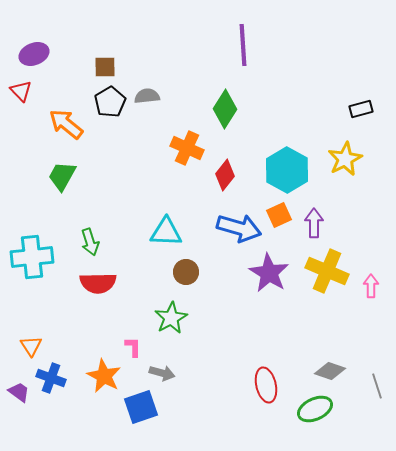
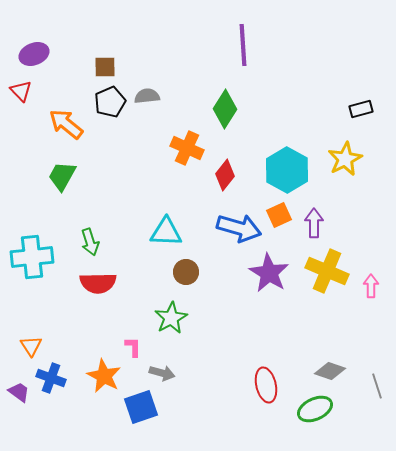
black pentagon: rotated 8 degrees clockwise
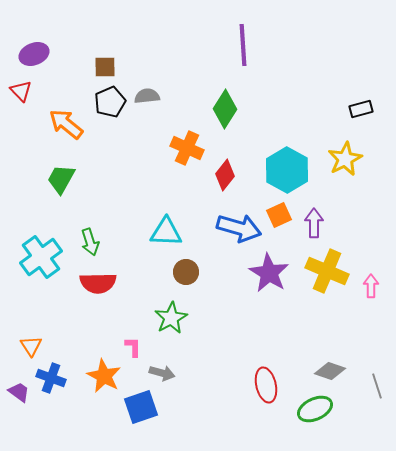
green trapezoid: moved 1 px left, 3 px down
cyan cross: moved 9 px right; rotated 30 degrees counterclockwise
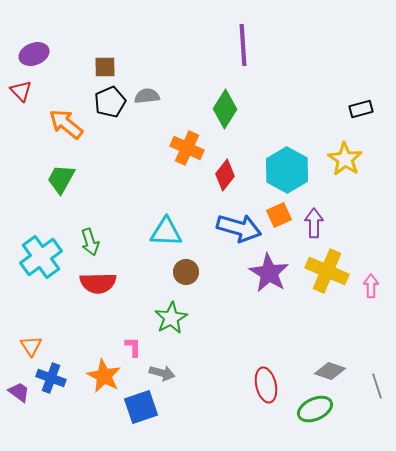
yellow star: rotated 12 degrees counterclockwise
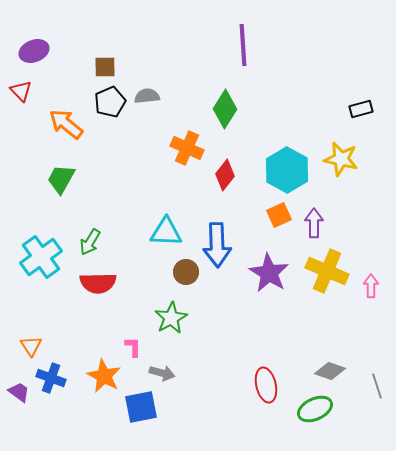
purple ellipse: moved 3 px up
yellow star: moved 4 px left; rotated 20 degrees counterclockwise
blue arrow: moved 22 px left, 17 px down; rotated 72 degrees clockwise
green arrow: rotated 48 degrees clockwise
blue square: rotated 8 degrees clockwise
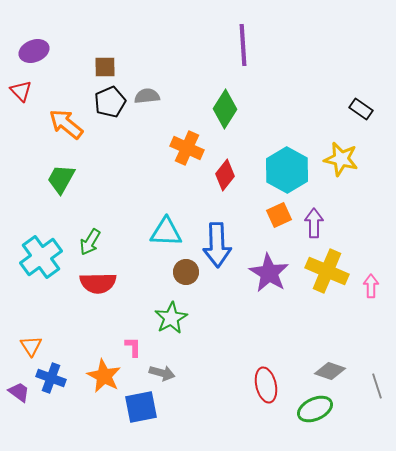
black rectangle: rotated 50 degrees clockwise
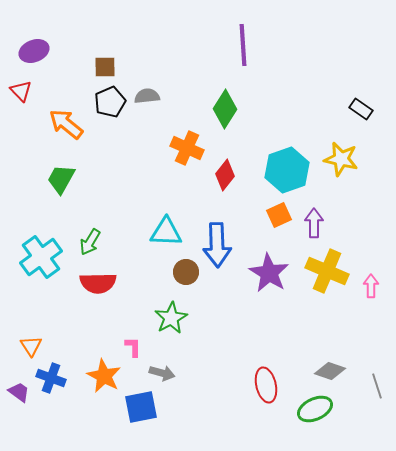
cyan hexagon: rotated 12 degrees clockwise
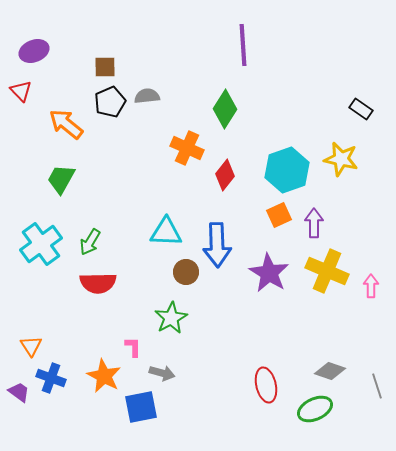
cyan cross: moved 13 px up
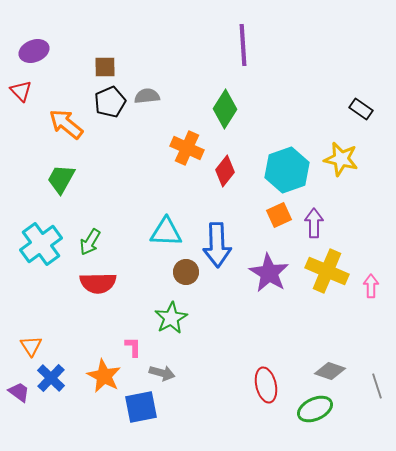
red diamond: moved 4 px up
blue cross: rotated 24 degrees clockwise
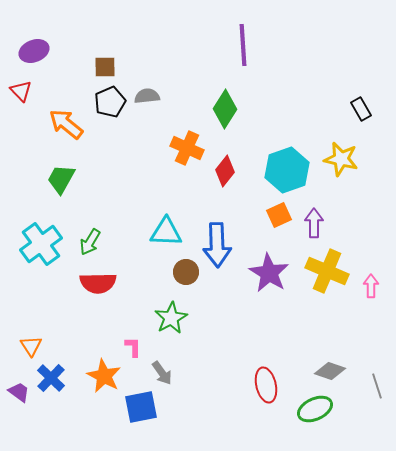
black rectangle: rotated 25 degrees clockwise
gray arrow: rotated 40 degrees clockwise
